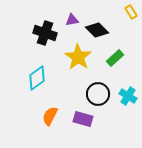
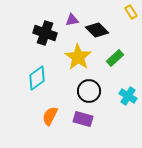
black circle: moved 9 px left, 3 px up
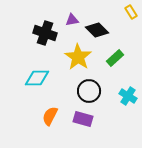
cyan diamond: rotated 35 degrees clockwise
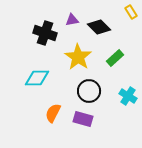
black diamond: moved 2 px right, 3 px up
orange semicircle: moved 3 px right, 3 px up
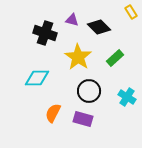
purple triangle: rotated 24 degrees clockwise
cyan cross: moved 1 px left, 1 px down
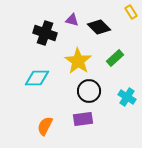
yellow star: moved 4 px down
orange semicircle: moved 8 px left, 13 px down
purple rectangle: rotated 24 degrees counterclockwise
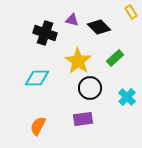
black circle: moved 1 px right, 3 px up
cyan cross: rotated 12 degrees clockwise
orange semicircle: moved 7 px left
